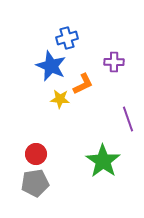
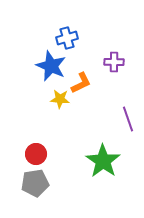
orange L-shape: moved 2 px left, 1 px up
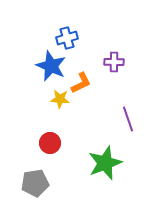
red circle: moved 14 px right, 11 px up
green star: moved 2 px right, 2 px down; rotated 16 degrees clockwise
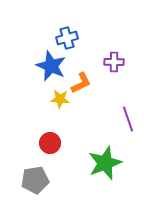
gray pentagon: moved 3 px up
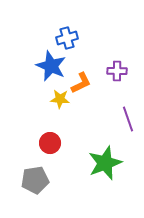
purple cross: moved 3 px right, 9 px down
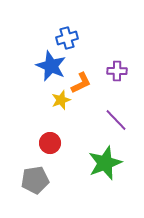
yellow star: moved 1 px right, 1 px down; rotated 24 degrees counterclockwise
purple line: moved 12 px left, 1 px down; rotated 25 degrees counterclockwise
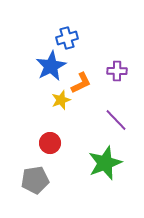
blue star: rotated 20 degrees clockwise
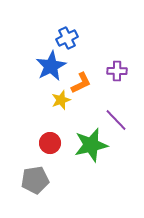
blue cross: rotated 10 degrees counterclockwise
green star: moved 14 px left, 18 px up; rotated 8 degrees clockwise
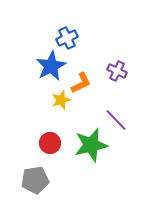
purple cross: rotated 24 degrees clockwise
